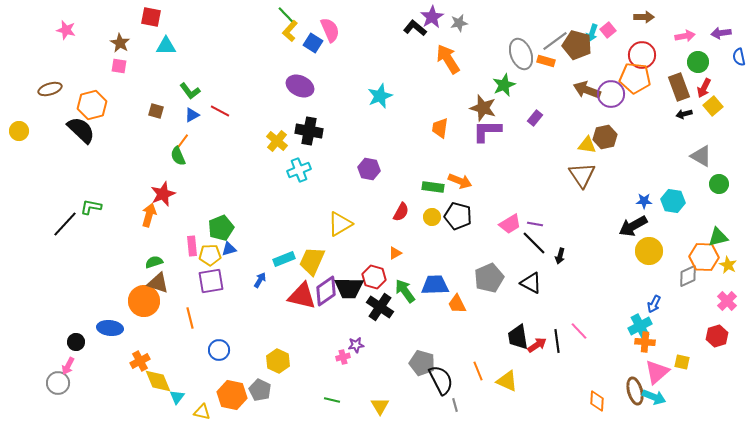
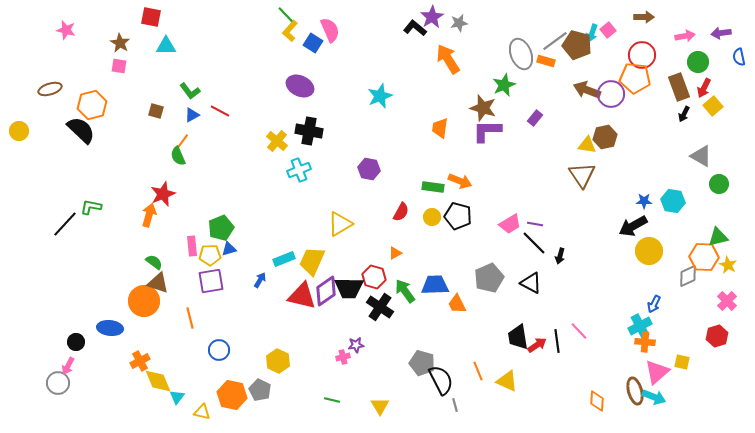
black arrow at (684, 114): rotated 49 degrees counterclockwise
green semicircle at (154, 262): rotated 54 degrees clockwise
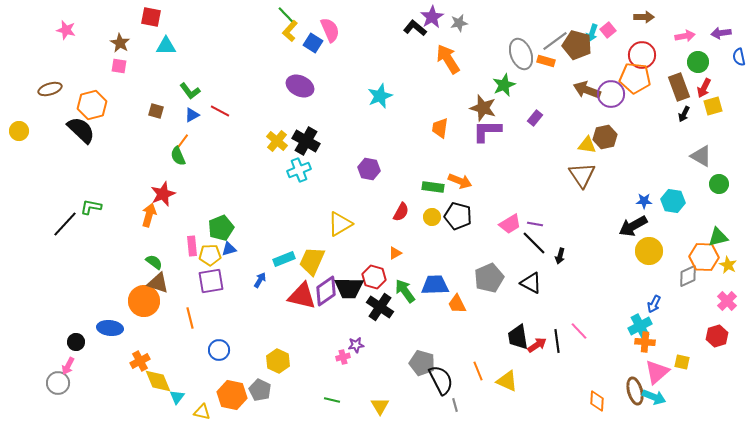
yellow square at (713, 106): rotated 24 degrees clockwise
black cross at (309, 131): moved 3 px left, 10 px down; rotated 20 degrees clockwise
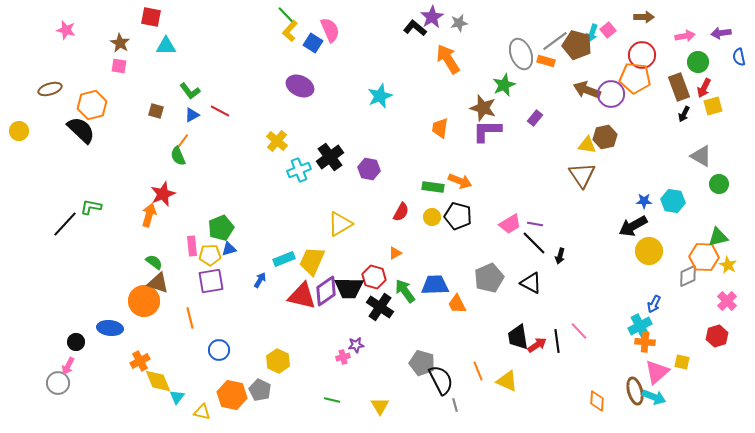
black cross at (306, 141): moved 24 px right, 16 px down; rotated 24 degrees clockwise
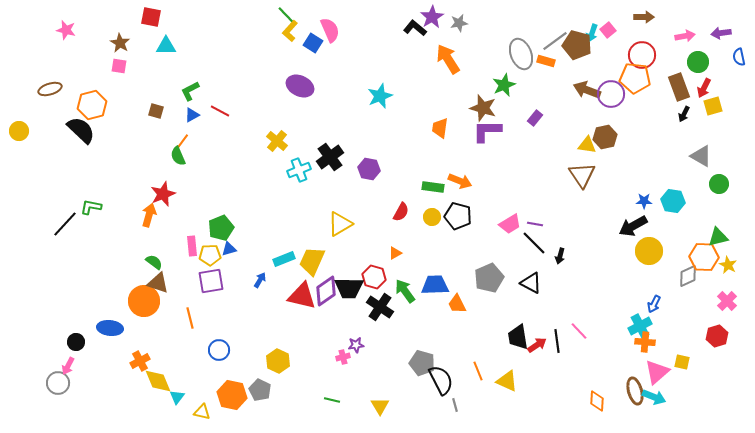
green L-shape at (190, 91): rotated 100 degrees clockwise
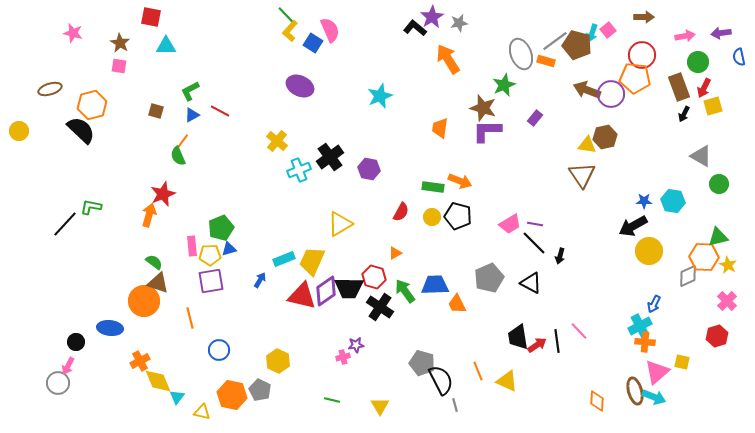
pink star at (66, 30): moved 7 px right, 3 px down
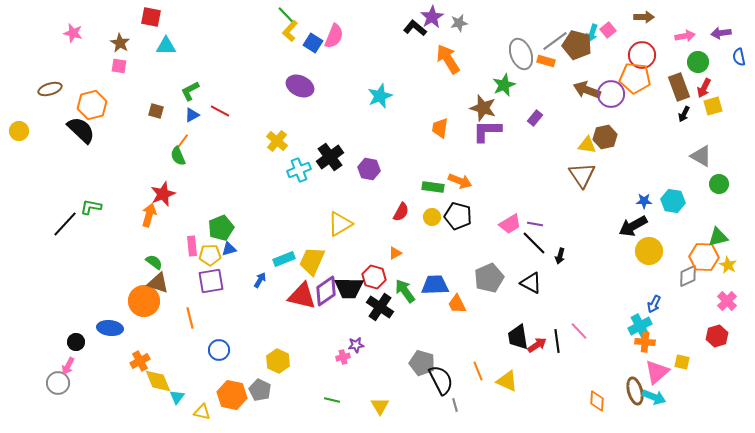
pink semicircle at (330, 30): moved 4 px right, 6 px down; rotated 45 degrees clockwise
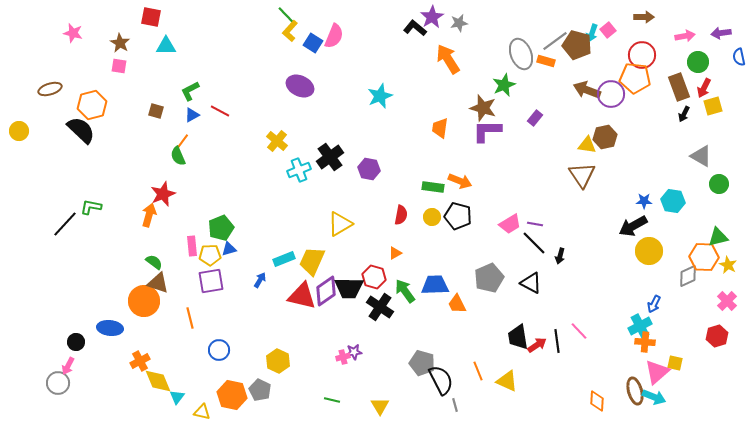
red semicircle at (401, 212): moved 3 px down; rotated 18 degrees counterclockwise
purple star at (356, 345): moved 2 px left, 7 px down
yellow square at (682, 362): moved 7 px left, 1 px down
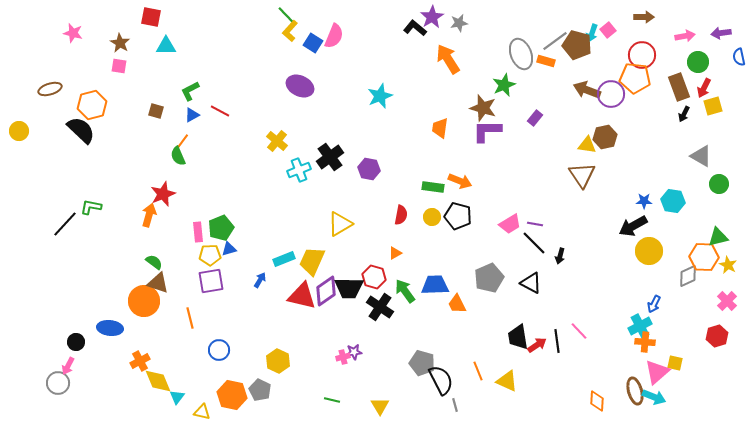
pink rectangle at (192, 246): moved 6 px right, 14 px up
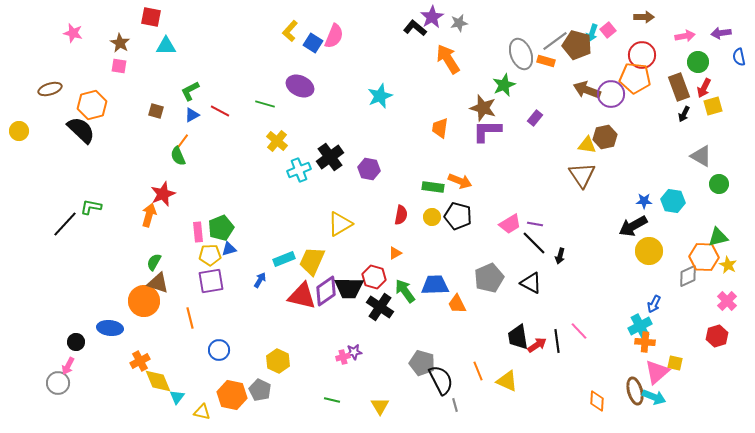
green line at (286, 15): moved 21 px left, 89 px down; rotated 30 degrees counterclockwise
green semicircle at (154, 262): rotated 96 degrees counterclockwise
